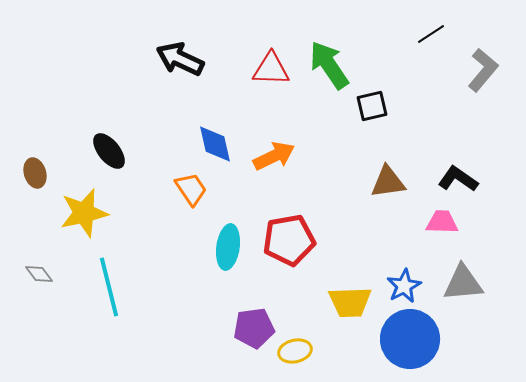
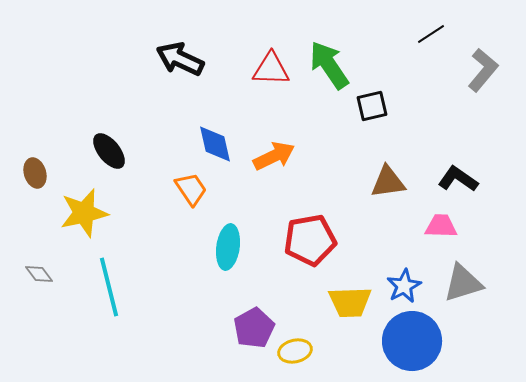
pink trapezoid: moved 1 px left, 4 px down
red pentagon: moved 21 px right
gray triangle: rotated 12 degrees counterclockwise
purple pentagon: rotated 21 degrees counterclockwise
blue circle: moved 2 px right, 2 px down
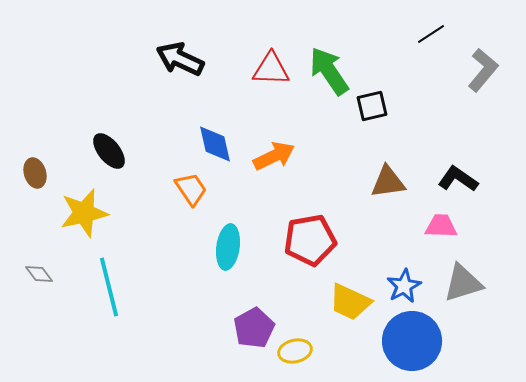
green arrow: moved 6 px down
yellow trapezoid: rotated 27 degrees clockwise
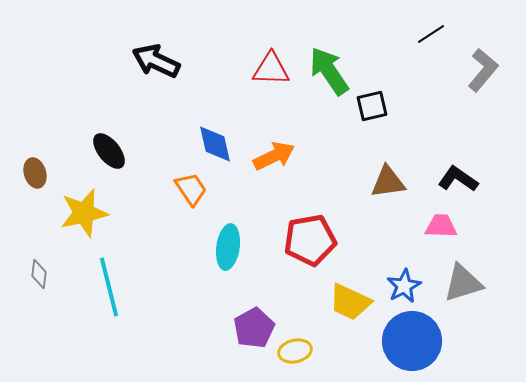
black arrow: moved 24 px left, 2 px down
gray diamond: rotated 44 degrees clockwise
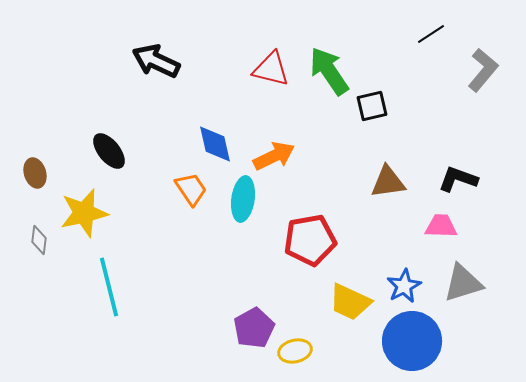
red triangle: rotated 12 degrees clockwise
black L-shape: rotated 15 degrees counterclockwise
cyan ellipse: moved 15 px right, 48 px up
gray diamond: moved 34 px up
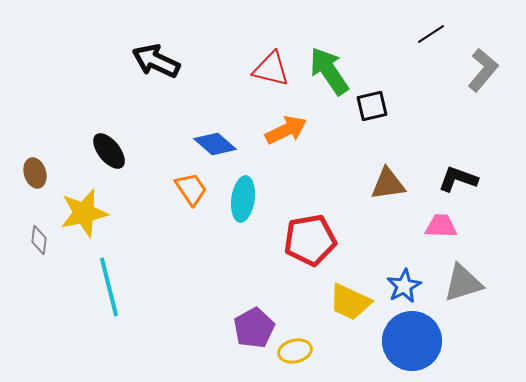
blue diamond: rotated 36 degrees counterclockwise
orange arrow: moved 12 px right, 26 px up
brown triangle: moved 2 px down
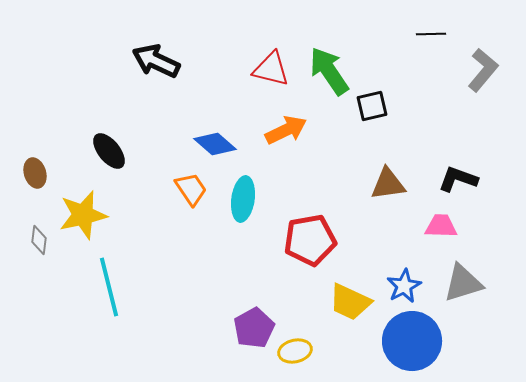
black line: rotated 32 degrees clockwise
yellow star: moved 1 px left, 2 px down
